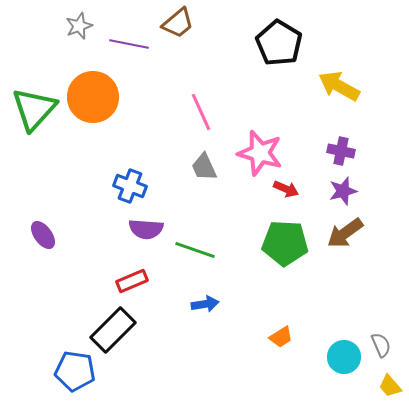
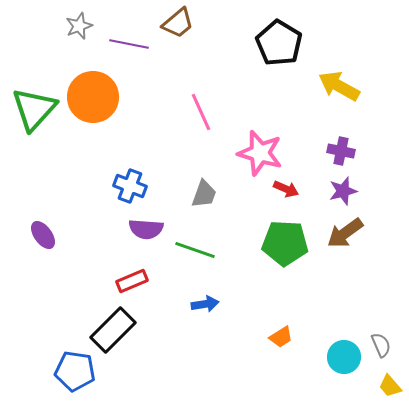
gray trapezoid: moved 27 px down; rotated 136 degrees counterclockwise
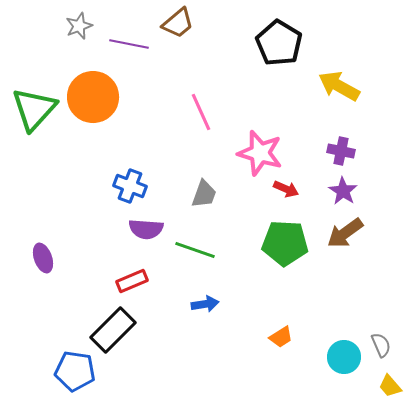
purple star: rotated 24 degrees counterclockwise
purple ellipse: moved 23 px down; rotated 16 degrees clockwise
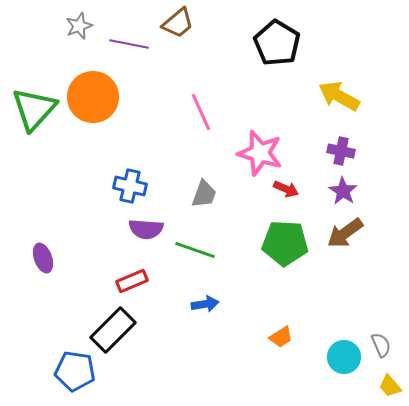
black pentagon: moved 2 px left
yellow arrow: moved 10 px down
blue cross: rotated 8 degrees counterclockwise
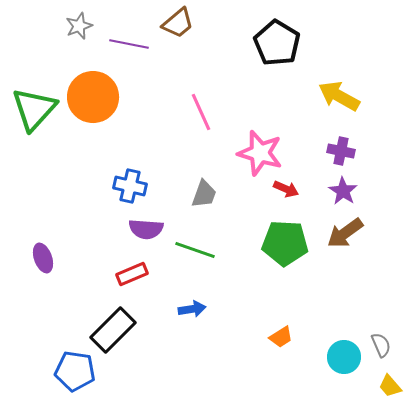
red rectangle: moved 7 px up
blue arrow: moved 13 px left, 5 px down
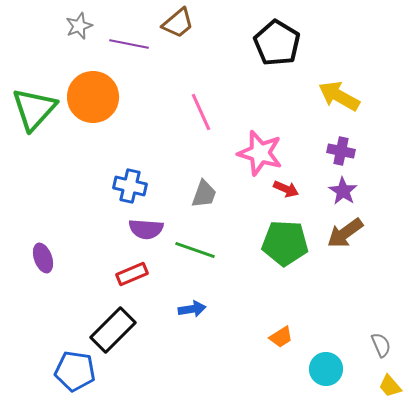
cyan circle: moved 18 px left, 12 px down
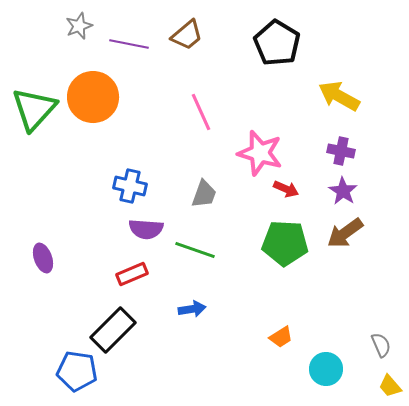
brown trapezoid: moved 9 px right, 12 px down
blue pentagon: moved 2 px right
